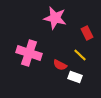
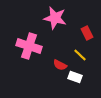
pink cross: moved 7 px up
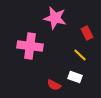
pink cross: moved 1 px right; rotated 10 degrees counterclockwise
red semicircle: moved 6 px left, 20 px down
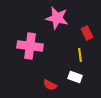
pink star: moved 2 px right
yellow line: rotated 40 degrees clockwise
red semicircle: moved 4 px left
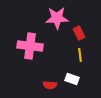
pink star: rotated 15 degrees counterclockwise
red rectangle: moved 8 px left
white rectangle: moved 3 px left, 2 px down
red semicircle: rotated 24 degrees counterclockwise
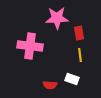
red rectangle: rotated 16 degrees clockwise
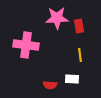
red rectangle: moved 7 px up
pink cross: moved 4 px left, 1 px up
white rectangle: rotated 16 degrees counterclockwise
